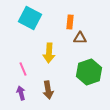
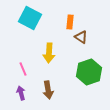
brown triangle: moved 1 px right, 1 px up; rotated 32 degrees clockwise
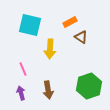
cyan square: moved 7 px down; rotated 15 degrees counterclockwise
orange rectangle: rotated 56 degrees clockwise
yellow arrow: moved 1 px right, 4 px up
green hexagon: moved 14 px down
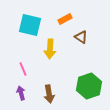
orange rectangle: moved 5 px left, 3 px up
brown arrow: moved 1 px right, 4 px down
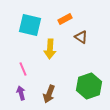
brown arrow: rotated 30 degrees clockwise
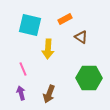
yellow arrow: moved 2 px left
green hexagon: moved 8 px up; rotated 20 degrees clockwise
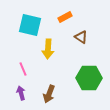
orange rectangle: moved 2 px up
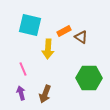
orange rectangle: moved 1 px left, 14 px down
brown arrow: moved 4 px left
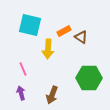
brown arrow: moved 7 px right, 1 px down
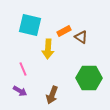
purple arrow: moved 1 px left, 2 px up; rotated 136 degrees clockwise
